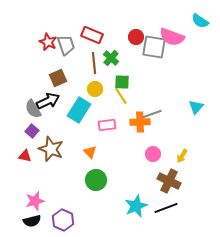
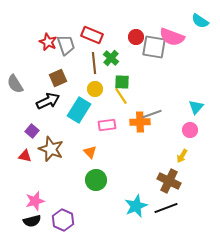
gray semicircle: moved 18 px left, 25 px up
pink circle: moved 37 px right, 24 px up
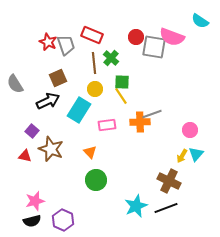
cyan triangle: moved 47 px down
